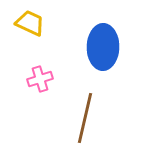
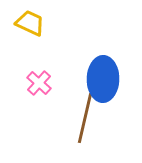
blue ellipse: moved 32 px down
pink cross: moved 1 px left, 4 px down; rotated 30 degrees counterclockwise
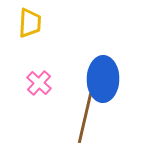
yellow trapezoid: rotated 68 degrees clockwise
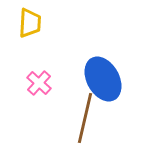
blue ellipse: rotated 30 degrees counterclockwise
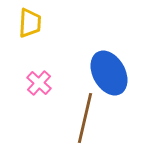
blue ellipse: moved 6 px right, 6 px up
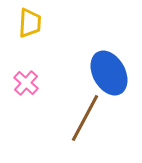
pink cross: moved 13 px left
brown line: rotated 15 degrees clockwise
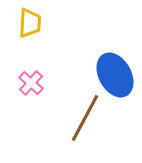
blue ellipse: moved 6 px right, 2 px down
pink cross: moved 5 px right
